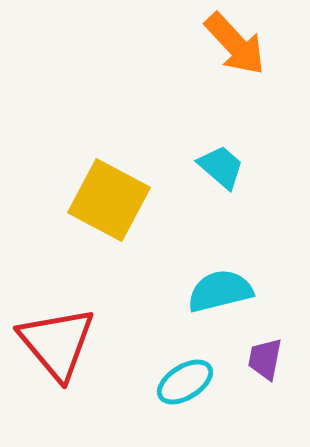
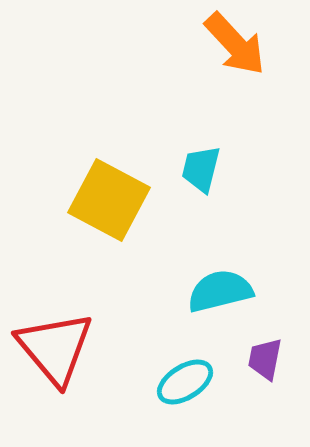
cyan trapezoid: moved 20 px left, 2 px down; rotated 117 degrees counterclockwise
red triangle: moved 2 px left, 5 px down
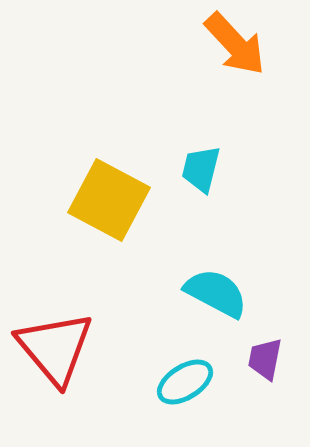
cyan semicircle: moved 4 px left, 2 px down; rotated 42 degrees clockwise
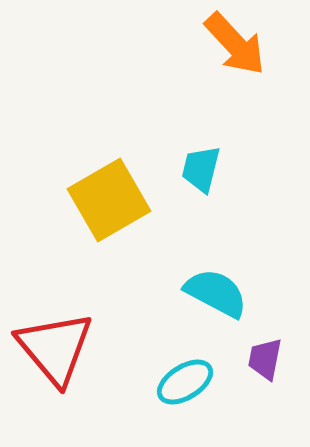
yellow square: rotated 32 degrees clockwise
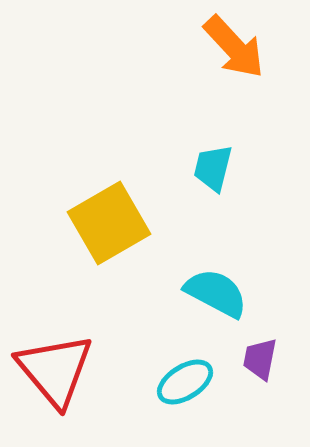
orange arrow: moved 1 px left, 3 px down
cyan trapezoid: moved 12 px right, 1 px up
yellow square: moved 23 px down
red triangle: moved 22 px down
purple trapezoid: moved 5 px left
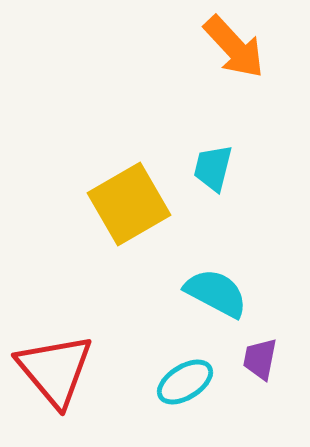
yellow square: moved 20 px right, 19 px up
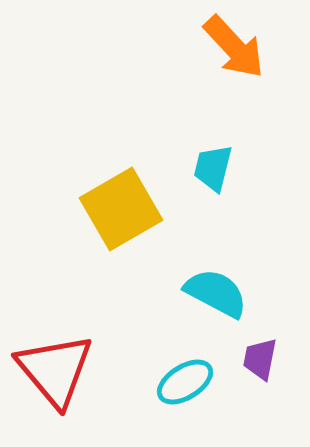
yellow square: moved 8 px left, 5 px down
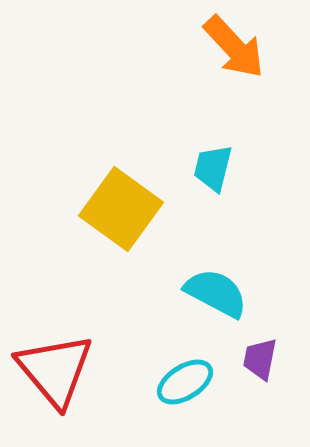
yellow square: rotated 24 degrees counterclockwise
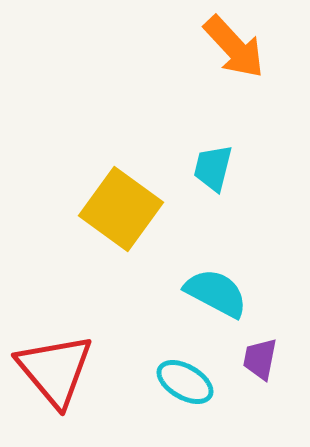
cyan ellipse: rotated 62 degrees clockwise
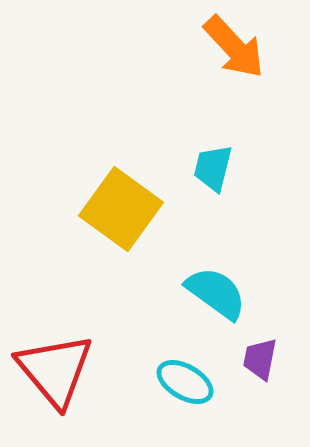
cyan semicircle: rotated 8 degrees clockwise
